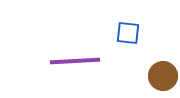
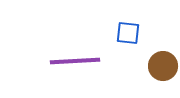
brown circle: moved 10 px up
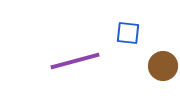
purple line: rotated 12 degrees counterclockwise
